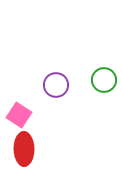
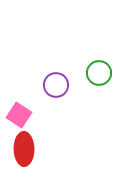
green circle: moved 5 px left, 7 px up
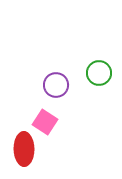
pink square: moved 26 px right, 7 px down
